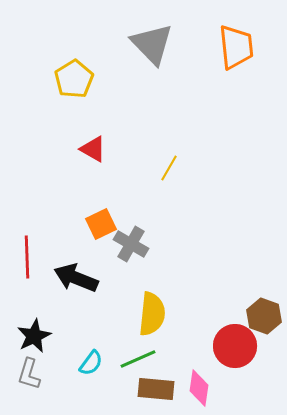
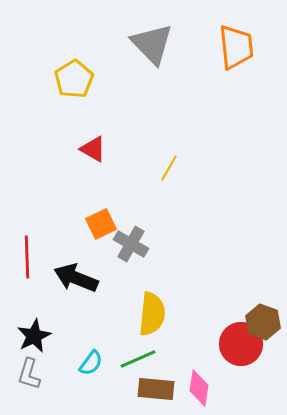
brown hexagon: moved 1 px left, 6 px down
red circle: moved 6 px right, 2 px up
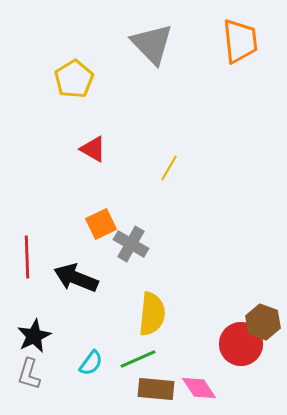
orange trapezoid: moved 4 px right, 6 px up
pink diamond: rotated 42 degrees counterclockwise
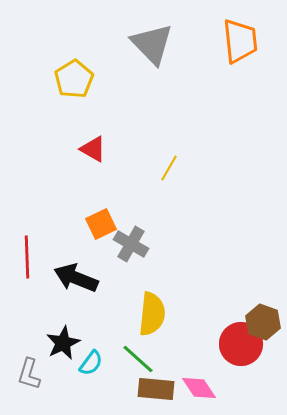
black star: moved 29 px right, 7 px down
green line: rotated 66 degrees clockwise
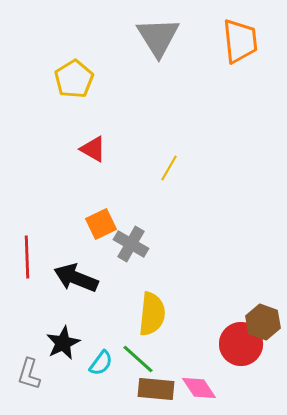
gray triangle: moved 6 px right, 7 px up; rotated 12 degrees clockwise
cyan semicircle: moved 10 px right
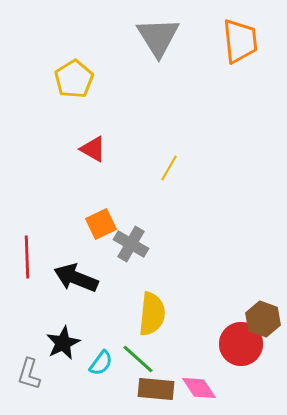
brown hexagon: moved 3 px up
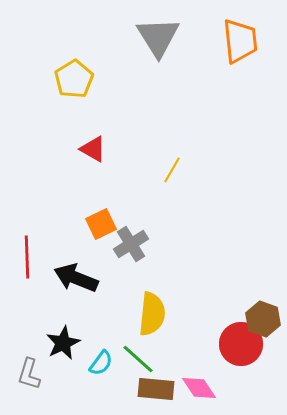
yellow line: moved 3 px right, 2 px down
gray cross: rotated 28 degrees clockwise
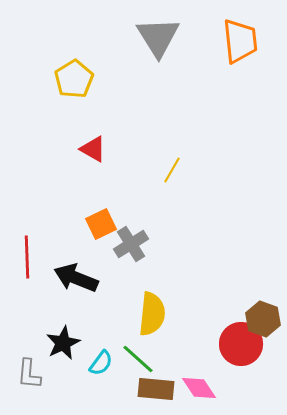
gray L-shape: rotated 12 degrees counterclockwise
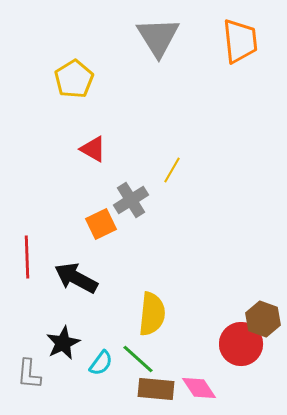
gray cross: moved 44 px up
black arrow: rotated 6 degrees clockwise
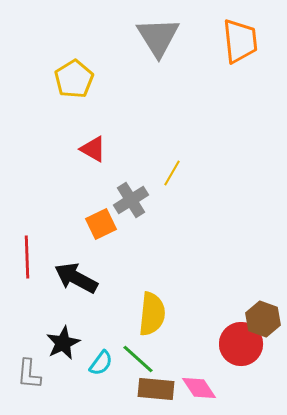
yellow line: moved 3 px down
